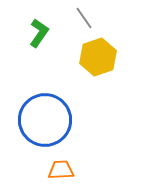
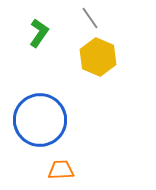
gray line: moved 6 px right
yellow hexagon: rotated 18 degrees counterclockwise
blue circle: moved 5 px left
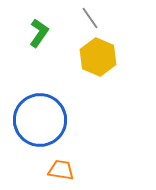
orange trapezoid: rotated 12 degrees clockwise
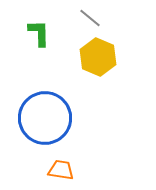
gray line: rotated 15 degrees counterclockwise
green L-shape: rotated 36 degrees counterclockwise
blue circle: moved 5 px right, 2 px up
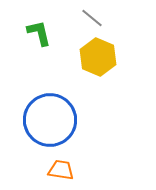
gray line: moved 2 px right
green L-shape: rotated 12 degrees counterclockwise
blue circle: moved 5 px right, 2 px down
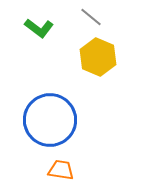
gray line: moved 1 px left, 1 px up
green L-shape: moved 5 px up; rotated 140 degrees clockwise
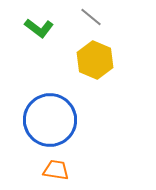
yellow hexagon: moved 3 px left, 3 px down
orange trapezoid: moved 5 px left
